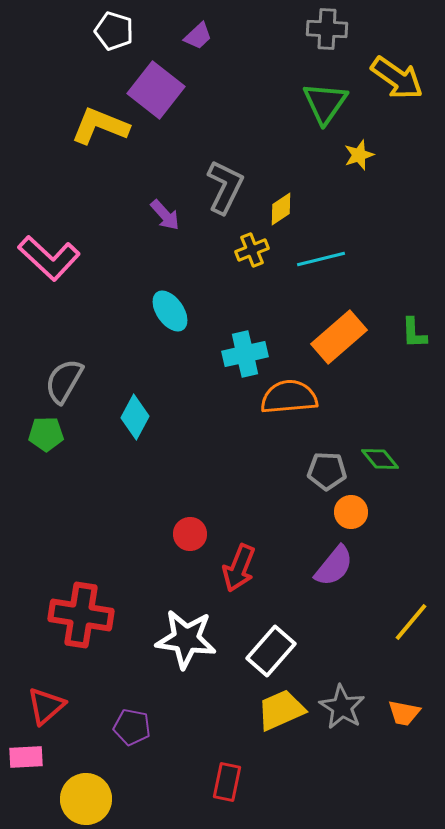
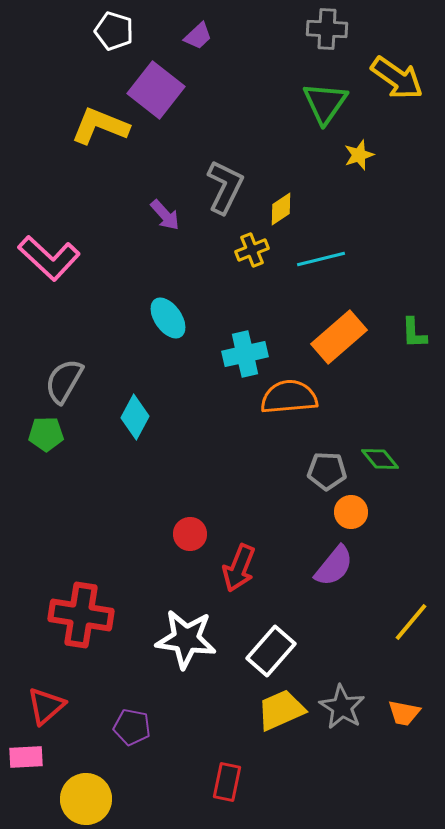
cyan ellipse: moved 2 px left, 7 px down
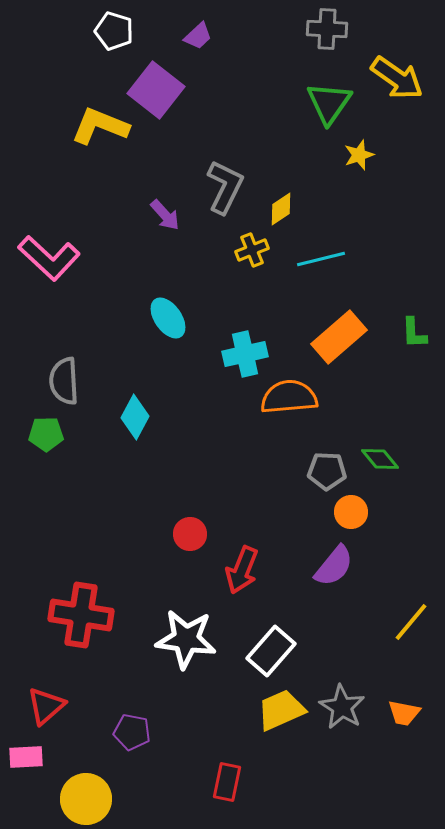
green triangle: moved 4 px right
gray semicircle: rotated 33 degrees counterclockwise
red arrow: moved 3 px right, 2 px down
purple pentagon: moved 5 px down
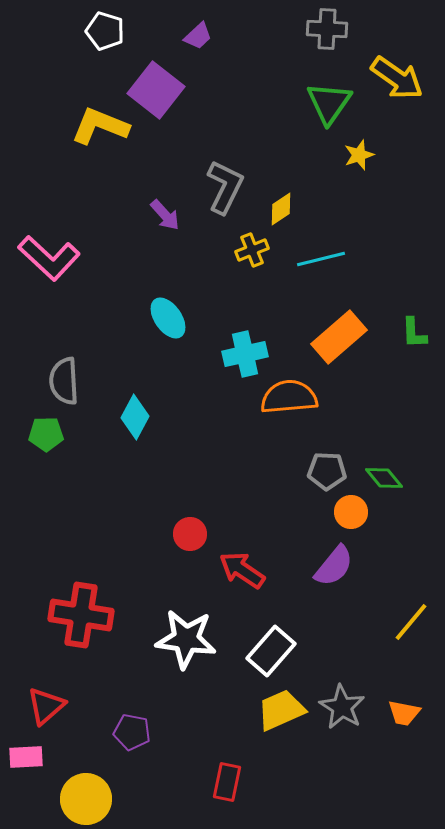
white pentagon: moved 9 px left
green diamond: moved 4 px right, 19 px down
red arrow: rotated 102 degrees clockwise
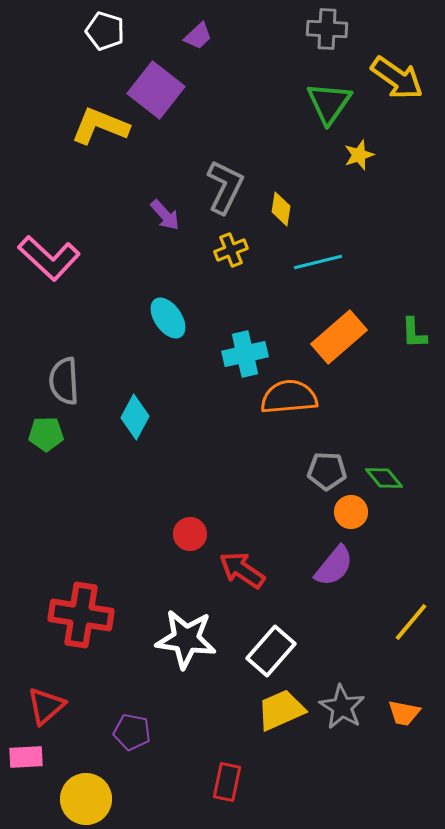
yellow diamond: rotated 48 degrees counterclockwise
yellow cross: moved 21 px left
cyan line: moved 3 px left, 3 px down
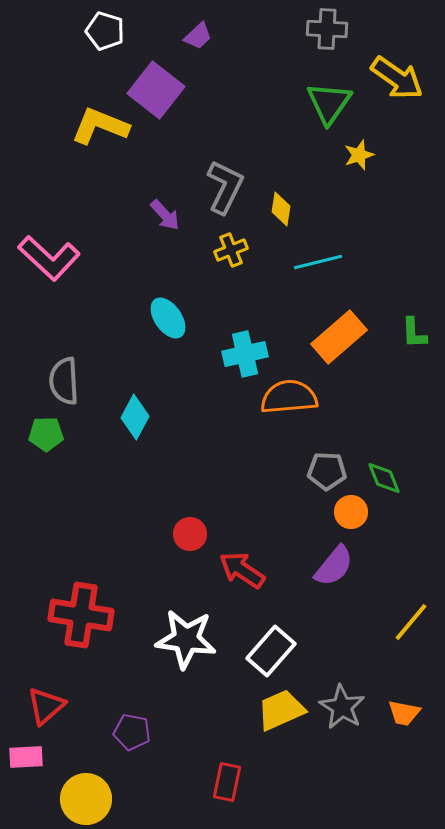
green diamond: rotated 18 degrees clockwise
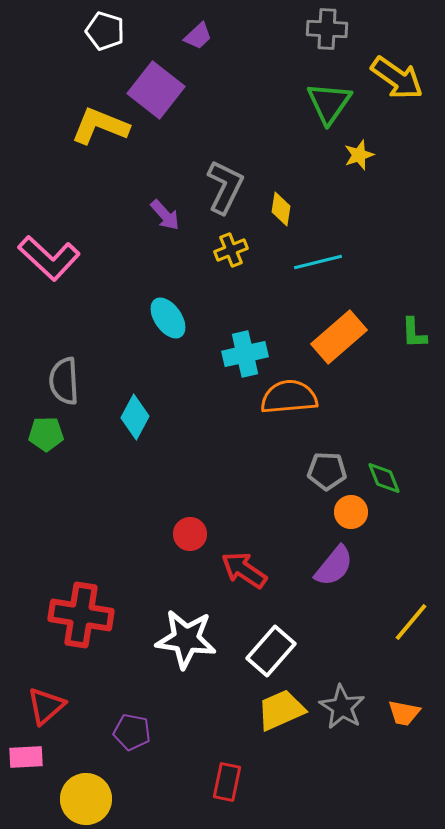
red arrow: moved 2 px right
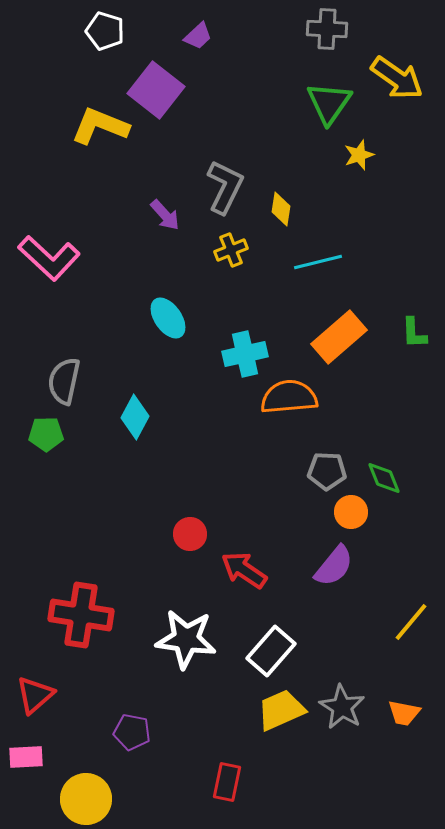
gray semicircle: rotated 15 degrees clockwise
red triangle: moved 11 px left, 11 px up
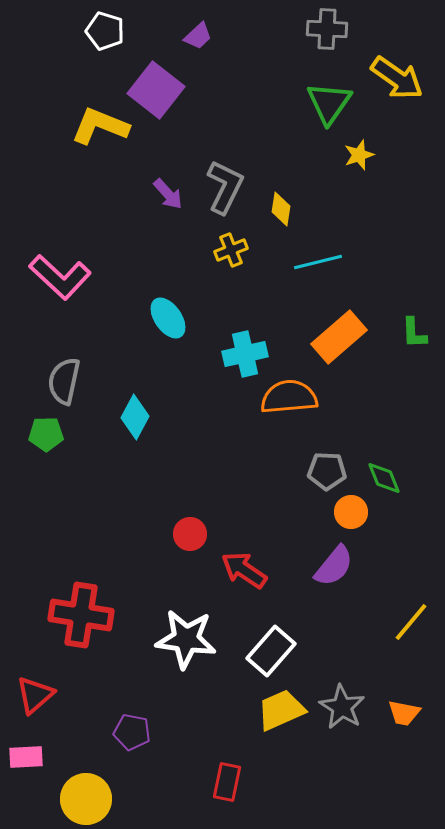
purple arrow: moved 3 px right, 21 px up
pink L-shape: moved 11 px right, 19 px down
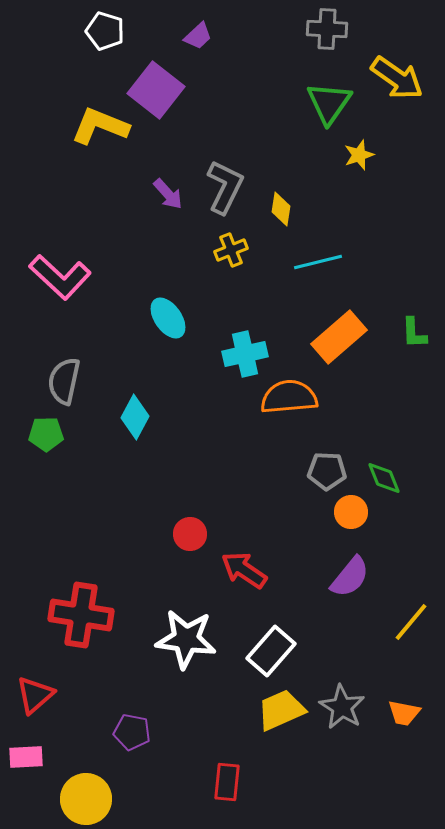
purple semicircle: moved 16 px right, 11 px down
red rectangle: rotated 6 degrees counterclockwise
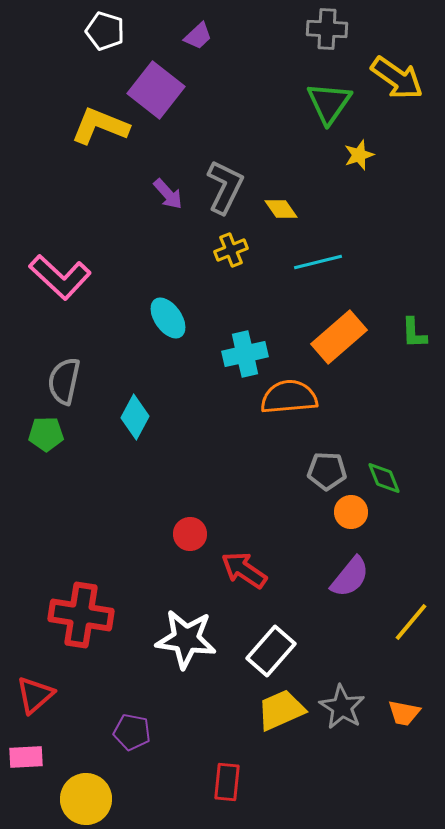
yellow diamond: rotated 44 degrees counterclockwise
